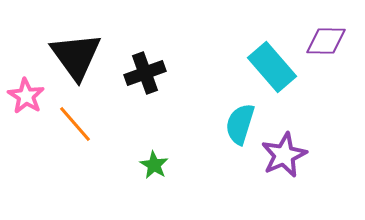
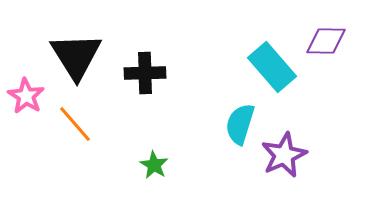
black triangle: rotated 4 degrees clockwise
black cross: rotated 18 degrees clockwise
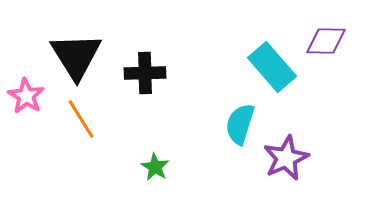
orange line: moved 6 px right, 5 px up; rotated 9 degrees clockwise
purple star: moved 2 px right, 3 px down
green star: moved 1 px right, 2 px down
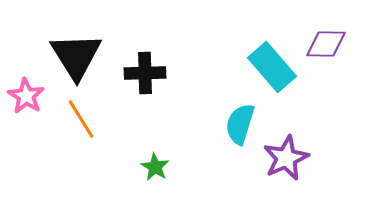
purple diamond: moved 3 px down
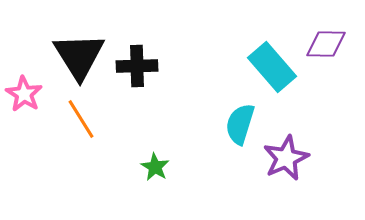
black triangle: moved 3 px right
black cross: moved 8 px left, 7 px up
pink star: moved 2 px left, 2 px up
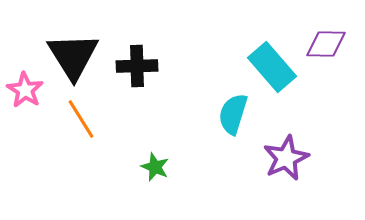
black triangle: moved 6 px left
pink star: moved 1 px right, 4 px up
cyan semicircle: moved 7 px left, 10 px up
green star: rotated 8 degrees counterclockwise
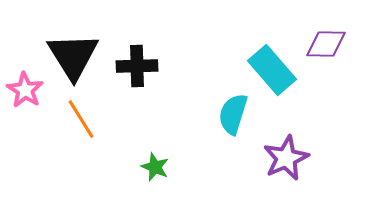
cyan rectangle: moved 3 px down
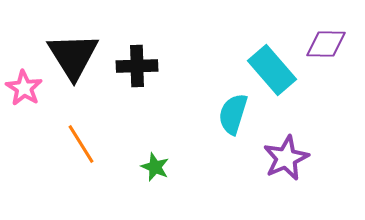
pink star: moved 1 px left, 2 px up
orange line: moved 25 px down
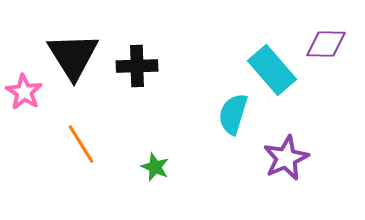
pink star: moved 4 px down
